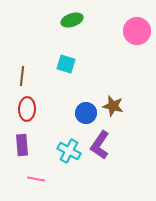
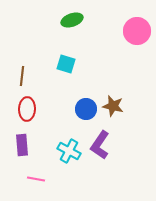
blue circle: moved 4 px up
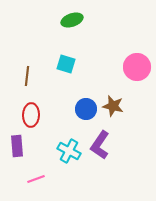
pink circle: moved 36 px down
brown line: moved 5 px right
red ellipse: moved 4 px right, 6 px down
purple rectangle: moved 5 px left, 1 px down
pink line: rotated 30 degrees counterclockwise
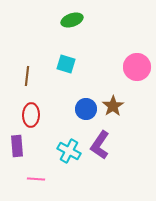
brown star: rotated 25 degrees clockwise
pink line: rotated 24 degrees clockwise
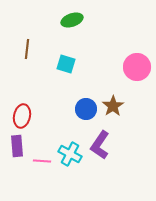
brown line: moved 27 px up
red ellipse: moved 9 px left, 1 px down; rotated 10 degrees clockwise
cyan cross: moved 1 px right, 3 px down
pink line: moved 6 px right, 18 px up
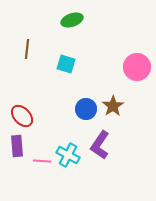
red ellipse: rotated 55 degrees counterclockwise
cyan cross: moved 2 px left, 1 px down
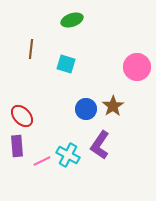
brown line: moved 4 px right
pink line: rotated 30 degrees counterclockwise
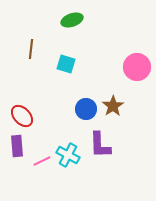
purple L-shape: rotated 36 degrees counterclockwise
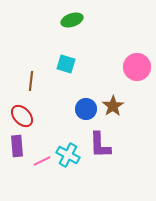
brown line: moved 32 px down
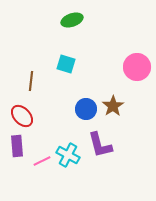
purple L-shape: rotated 12 degrees counterclockwise
